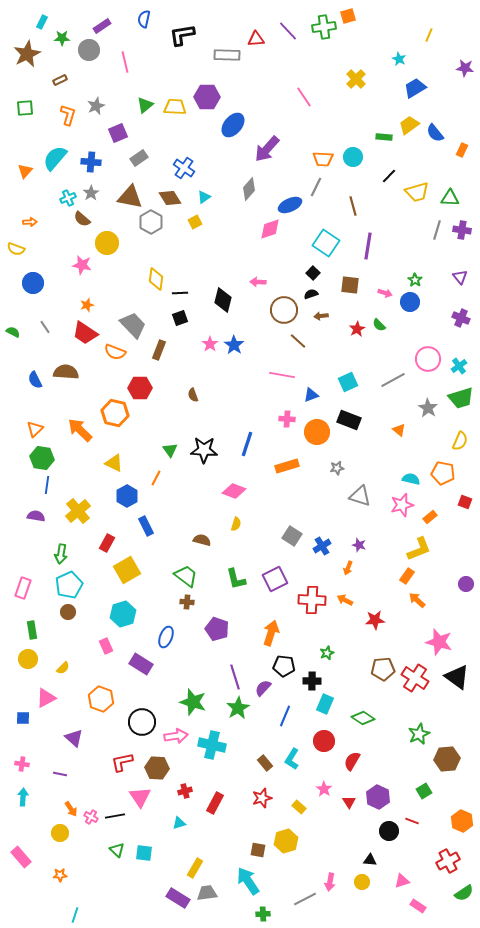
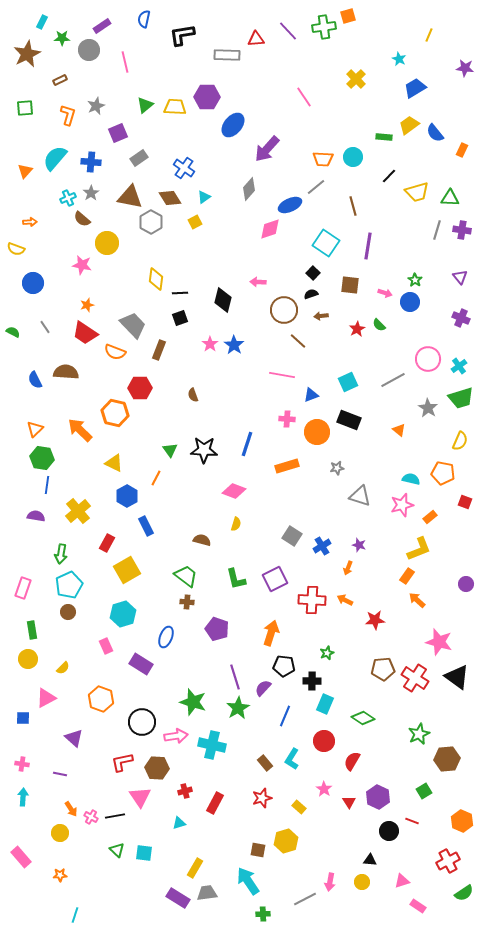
gray line at (316, 187): rotated 24 degrees clockwise
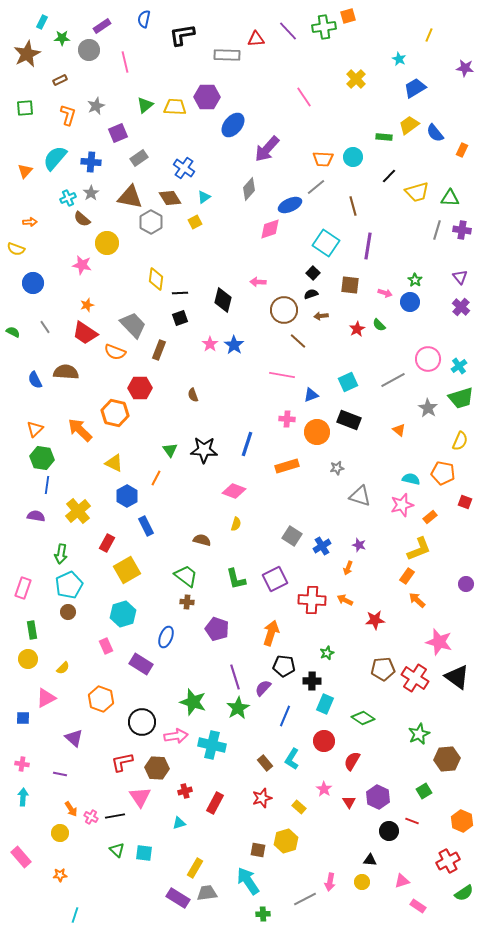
purple cross at (461, 318): moved 11 px up; rotated 18 degrees clockwise
